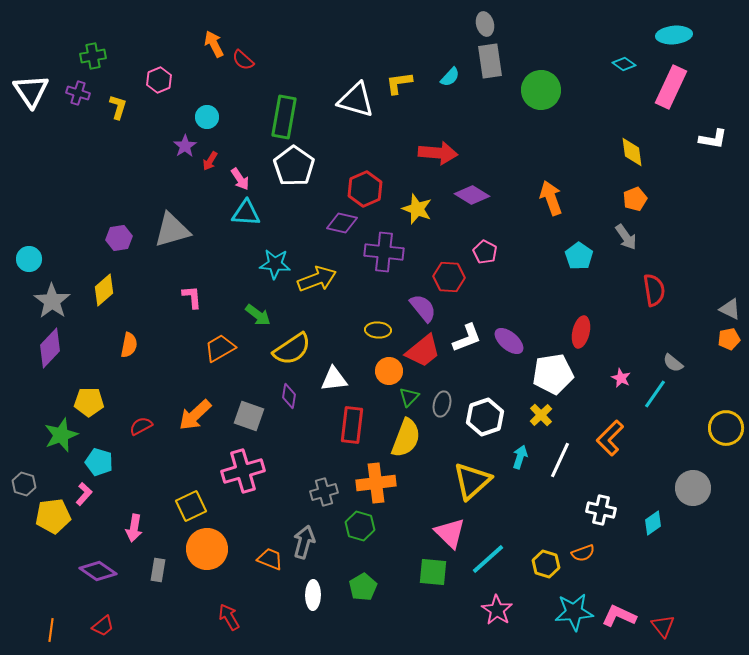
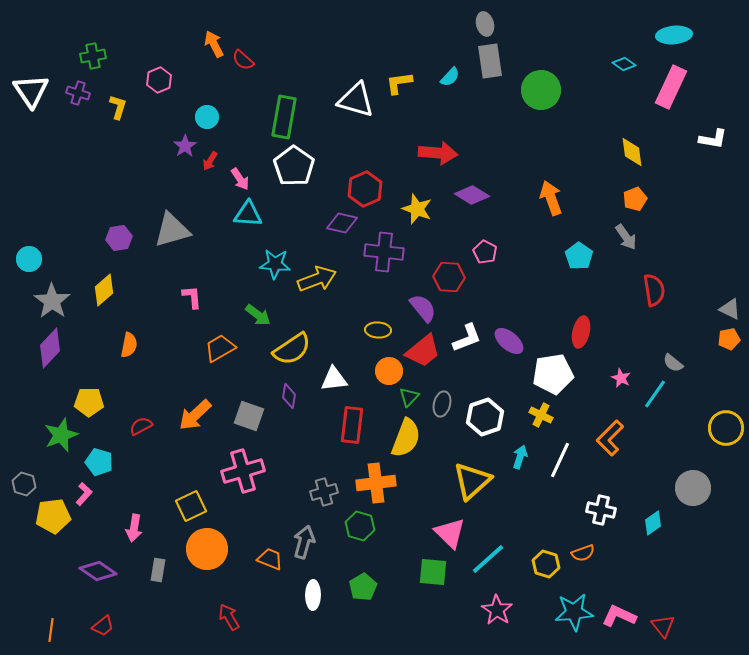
cyan triangle at (246, 213): moved 2 px right, 1 px down
yellow cross at (541, 415): rotated 20 degrees counterclockwise
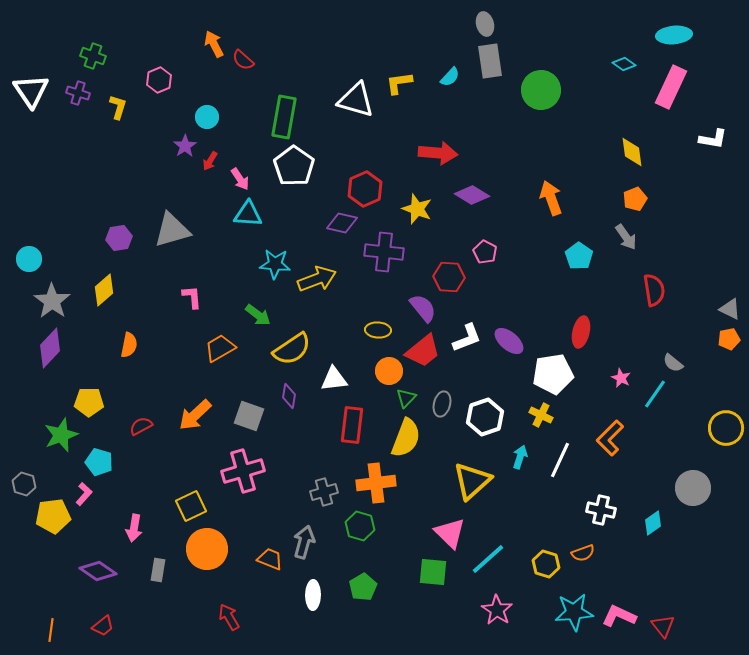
green cross at (93, 56): rotated 30 degrees clockwise
green triangle at (409, 397): moved 3 px left, 1 px down
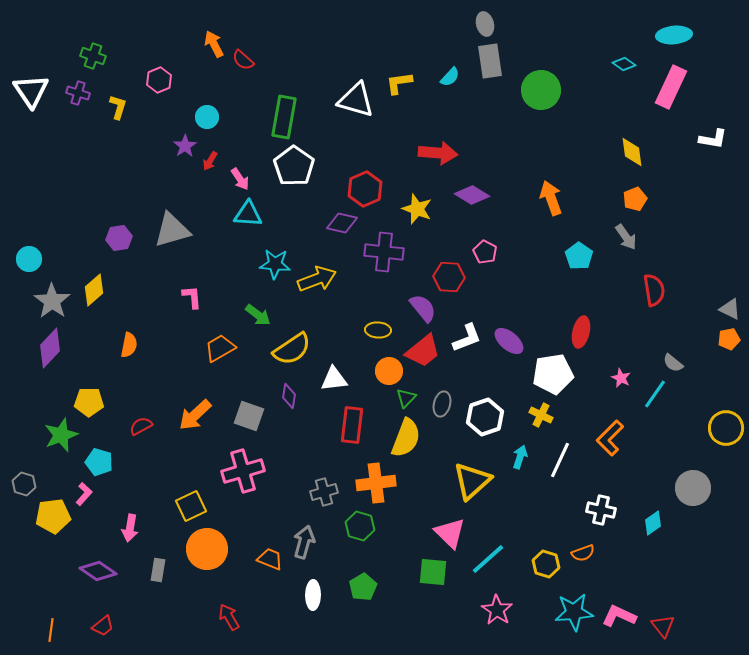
yellow diamond at (104, 290): moved 10 px left
pink arrow at (134, 528): moved 4 px left
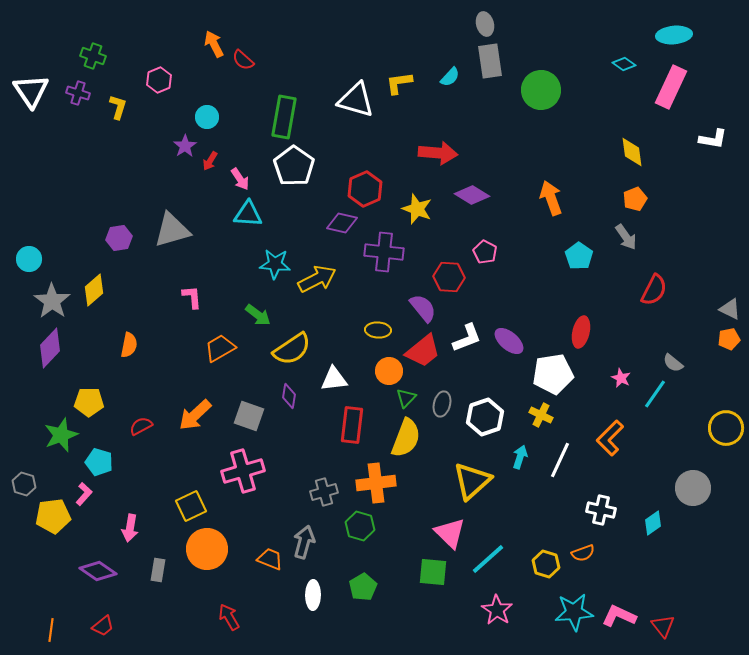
yellow arrow at (317, 279): rotated 6 degrees counterclockwise
red semicircle at (654, 290): rotated 36 degrees clockwise
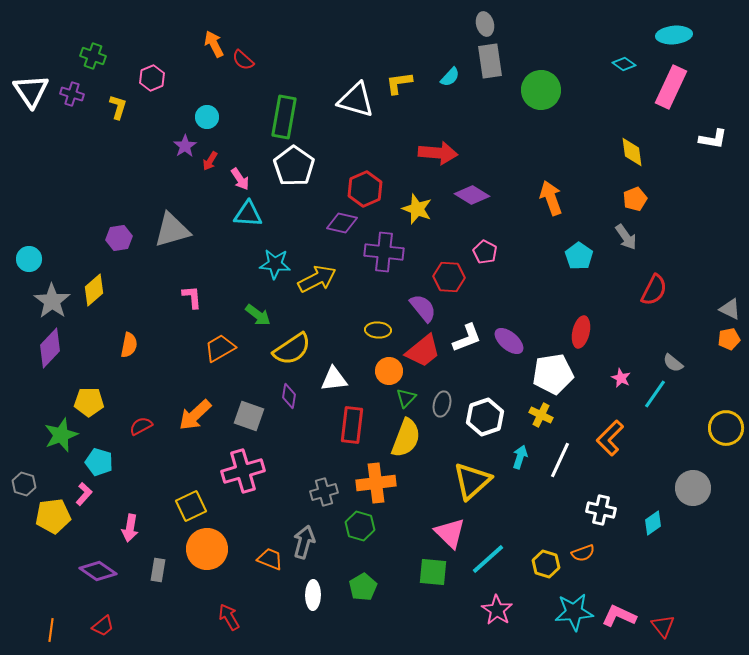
pink hexagon at (159, 80): moved 7 px left, 2 px up
purple cross at (78, 93): moved 6 px left, 1 px down
